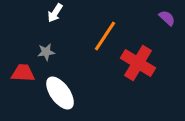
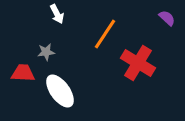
white arrow: moved 2 px right, 1 px down; rotated 60 degrees counterclockwise
orange line: moved 2 px up
white ellipse: moved 2 px up
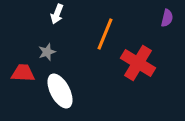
white arrow: rotated 48 degrees clockwise
purple semicircle: rotated 60 degrees clockwise
orange line: rotated 12 degrees counterclockwise
gray star: moved 1 px right; rotated 12 degrees counterclockwise
white ellipse: rotated 8 degrees clockwise
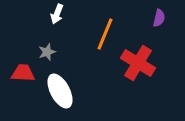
purple semicircle: moved 8 px left
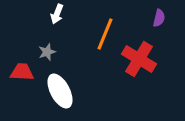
red cross: moved 1 px right, 4 px up
red trapezoid: moved 1 px left, 1 px up
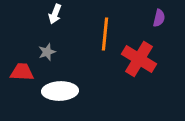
white arrow: moved 2 px left
orange line: rotated 16 degrees counterclockwise
white ellipse: rotated 64 degrees counterclockwise
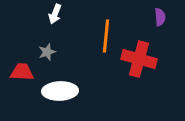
purple semicircle: moved 1 px right, 1 px up; rotated 18 degrees counterclockwise
orange line: moved 1 px right, 2 px down
red cross: rotated 16 degrees counterclockwise
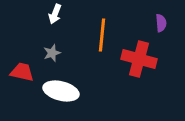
purple semicircle: moved 1 px right, 6 px down
orange line: moved 4 px left, 1 px up
gray star: moved 5 px right, 1 px down
red trapezoid: rotated 10 degrees clockwise
white ellipse: moved 1 px right; rotated 16 degrees clockwise
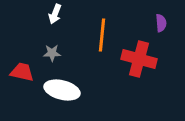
gray star: rotated 18 degrees clockwise
white ellipse: moved 1 px right, 1 px up
